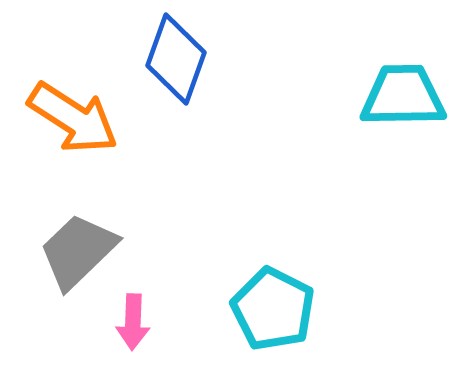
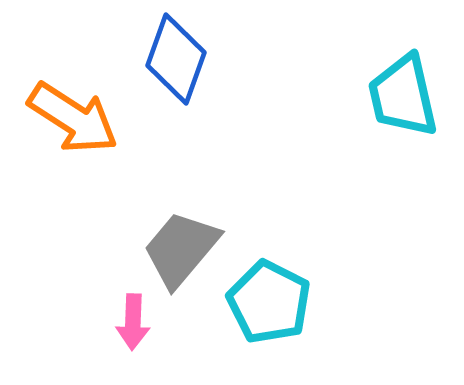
cyan trapezoid: rotated 102 degrees counterclockwise
gray trapezoid: moved 103 px right, 2 px up; rotated 6 degrees counterclockwise
cyan pentagon: moved 4 px left, 7 px up
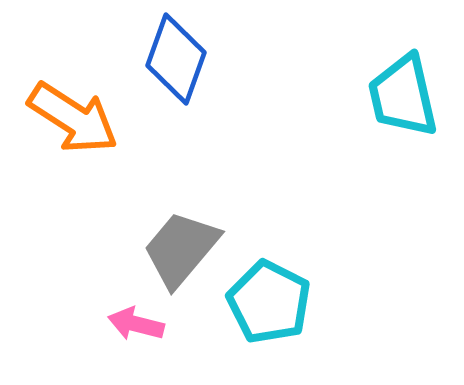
pink arrow: moved 3 px right, 2 px down; rotated 102 degrees clockwise
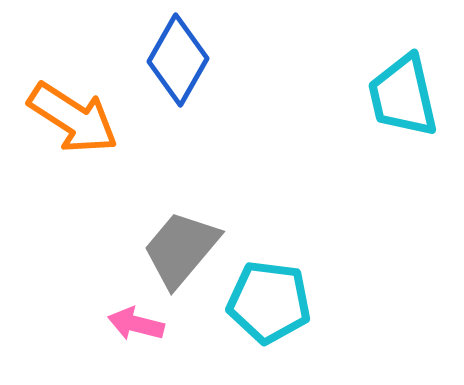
blue diamond: moved 2 px right, 1 px down; rotated 10 degrees clockwise
cyan pentagon: rotated 20 degrees counterclockwise
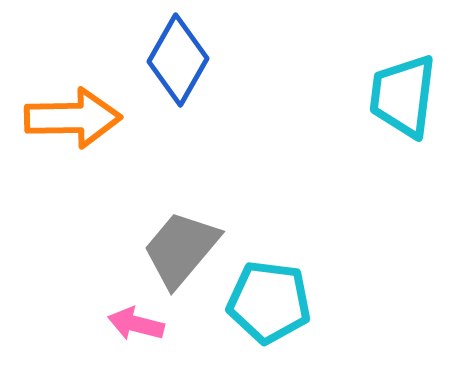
cyan trapezoid: rotated 20 degrees clockwise
orange arrow: rotated 34 degrees counterclockwise
